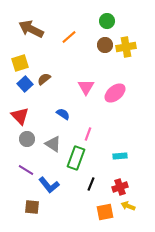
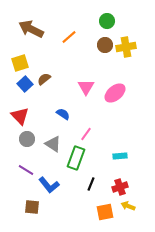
pink line: moved 2 px left; rotated 16 degrees clockwise
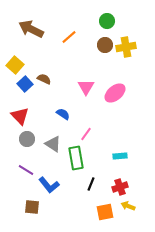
yellow square: moved 5 px left, 2 px down; rotated 30 degrees counterclockwise
brown semicircle: rotated 64 degrees clockwise
green rectangle: rotated 30 degrees counterclockwise
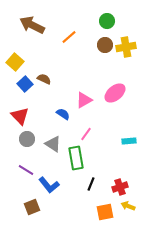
brown arrow: moved 1 px right, 4 px up
yellow square: moved 3 px up
pink triangle: moved 2 px left, 13 px down; rotated 30 degrees clockwise
cyan rectangle: moved 9 px right, 15 px up
brown square: rotated 28 degrees counterclockwise
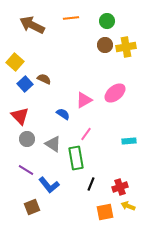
orange line: moved 2 px right, 19 px up; rotated 35 degrees clockwise
